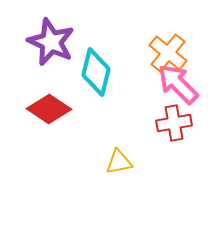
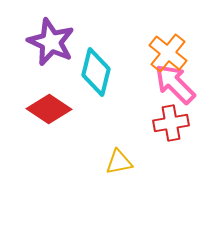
pink arrow: moved 3 px left
red cross: moved 3 px left
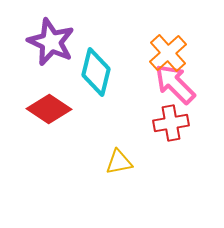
orange cross: rotated 9 degrees clockwise
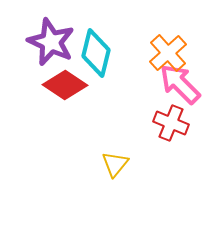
cyan diamond: moved 19 px up
pink arrow: moved 5 px right
red diamond: moved 16 px right, 24 px up
red cross: rotated 32 degrees clockwise
yellow triangle: moved 4 px left, 2 px down; rotated 40 degrees counterclockwise
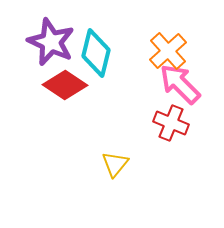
orange cross: moved 2 px up
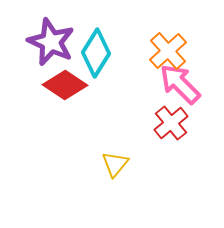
cyan diamond: rotated 18 degrees clockwise
red cross: rotated 28 degrees clockwise
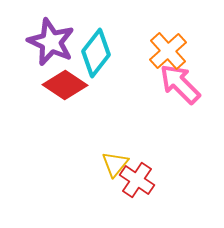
cyan diamond: rotated 6 degrees clockwise
red cross: moved 34 px left, 57 px down; rotated 16 degrees counterclockwise
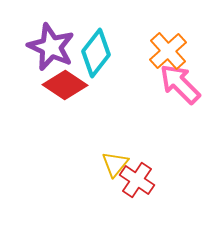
purple star: moved 5 px down
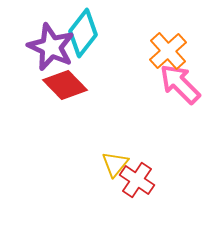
cyan diamond: moved 13 px left, 20 px up
red diamond: rotated 12 degrees clockwise
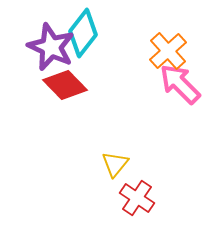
red cross: moved 18 px down
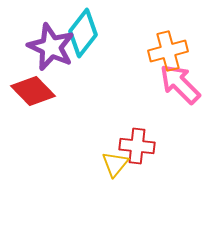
orange cross: rotated 27 degrees clockwise
red diamond: moved 32 px left, 6 px down
red cross: moved 52 px up; rotated 28 degrees counterclockwise
